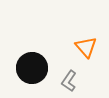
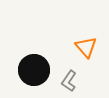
black circle: moved 2 px right, 2 px down
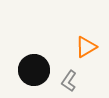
orange triangle: rotated 40 degrees clockwise
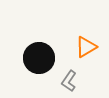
black circle: moved 5 px right, 12 px up
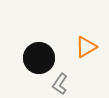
gray L-shape: moved 9 px left, 3 px down
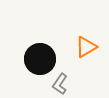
black circle: moved 1 px right, 1 px down
